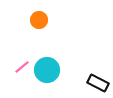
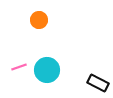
pink line: moved 3 px left; rotated 21 degrees clockwise
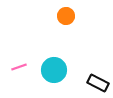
orange circle: moved 27 px right, 4 px up
cyan circle: moved 7 px right
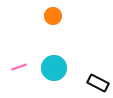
orange circle: moved 13 px left
cyan circle: moved 2 px up
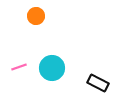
orange circle: moved 17 px left
cyan circle: moved 2 px left
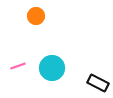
pink line: moved 1 px left, 1 px up
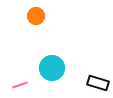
pink line: moved 2 px right, 19 px down
black rectangle: rotated 10 degrees counterclockwise
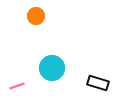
pink line: moved 3 px left, 1 px down
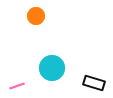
black rectangle: moved 4 px left
